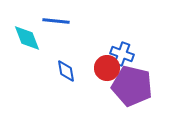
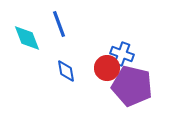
blue line: moved 3 px right, 3 px down; rotated 64 degrees clockwise
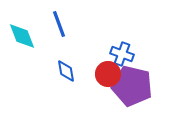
cyan diamond: moved 5 px left, 2 px up
red circle: moved 1 px right, 6 px down
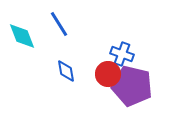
blue line: rotated 12 degrees counterclockwise
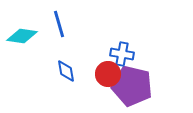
blue line: rotated 16 degrees clockwise
cyan diamond: rotated 60 degrees counterclockwise
blue cross: rotated 10 degrees counterclockwise
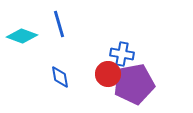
cyan diamond: rotated 12 degrees clockwise
blue diamond: moved 6 px left, 6 px down
purple pentagon: moved 2 px right, 2 px up; rotated 24 degrees counterclockwise
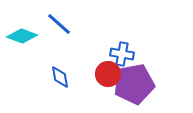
blue line: rotated 32 degrees counterclockwise
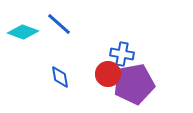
cyan diamond: moved 1 px right, 4 px up
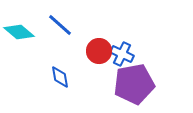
blue line: moved 1 px right, 1 px down
cyan diamond: moved 4 px left; rotated 20 degrees clockwise
blue cross: rotated 15 degrees clockwise
red circle: moved 9 px left, 23 px up
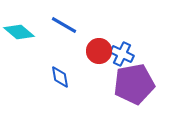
blue line: moved 4 px right; rotated 12 degrees counterclockwise
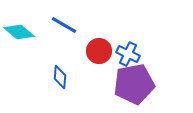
blue cross: moved 6 px right
blue diamond: rotated 15 degrees clockwise
